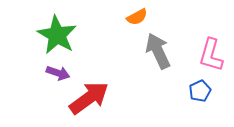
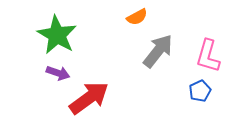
gray arrow: rotated 63 degrees clockwise
pink L-shape: moved 3 px left, 1 px down
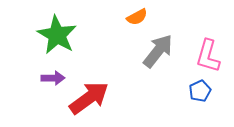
purple arrow: moved 5 px left, 5 px down; rotated 20 degrees counterclockwise
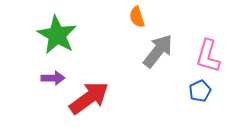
orange semicircle: rotated 100 degrees clockwise
